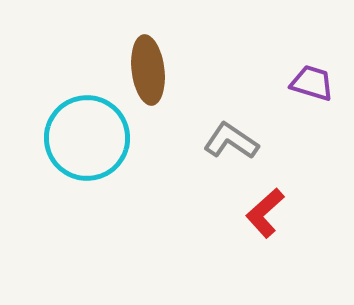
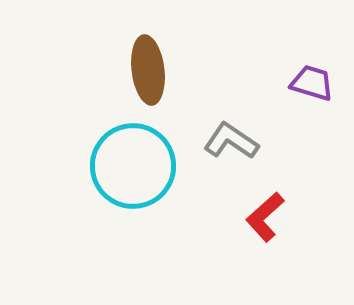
cyan circle: moved 46 px right, 28 px down
red L-shape: moved 4 px down
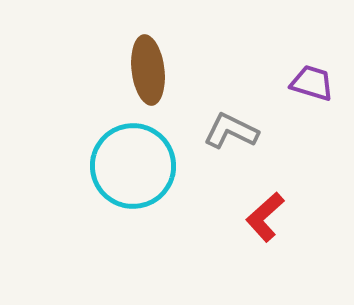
gray L-shape: moved 10 px up; rotated 8 degrees counterclockwise
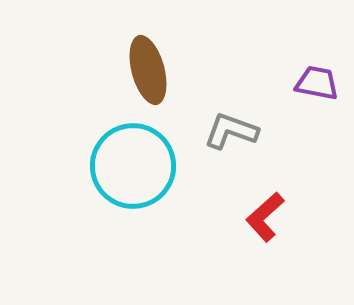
brown ellipse: rotated 8 degrees counterclockwise
purple trapezoid: moved 5 px right; rotated 6 degrees counterclockwise
gray L-shape: rotated 6 degrees counterclockwise
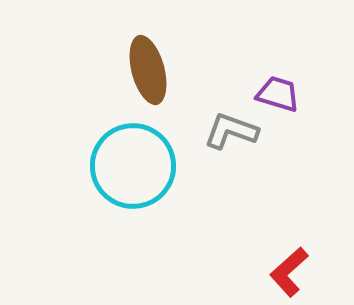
purple trapezoid: moved 39 px left, 11 px down; rotated 6 degrees clockwise
red L-shape: moved 24 px right, 55 px down
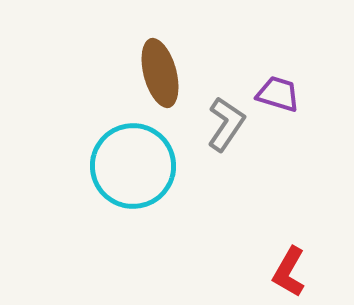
brown ellipse: moved 12 px right, 3 px down
gray L-shape: moved 5 px left, 7 px up; rotated 104 degrees clockwise
red L-shape: rotated 18 degrees counterclockwise
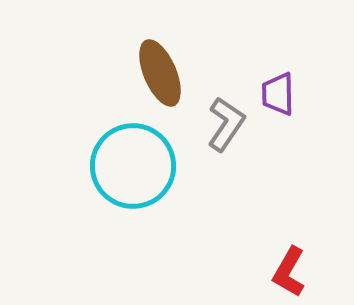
brown ellipse: rotated 8 degrees counterclockwise
purple trapezoid: rotated 108 degrees counterclockwise
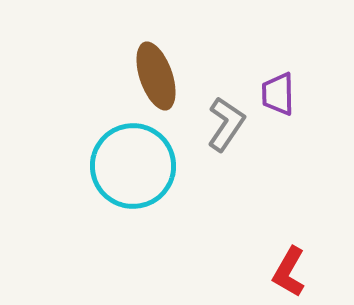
brown ellipse: moved 4 px left, 3 px down; rotated 4 degrees clockwise
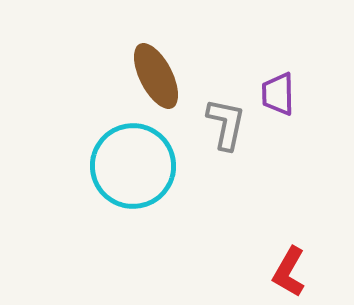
brown ellipse: rotated 8 degrees counterclockwise
gray L-shape: rotated 22 degrees counterclockwise
